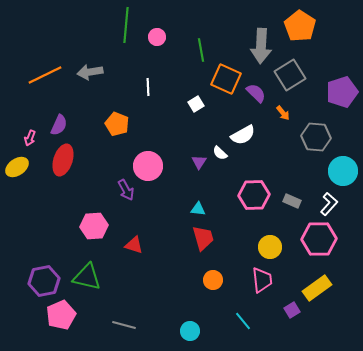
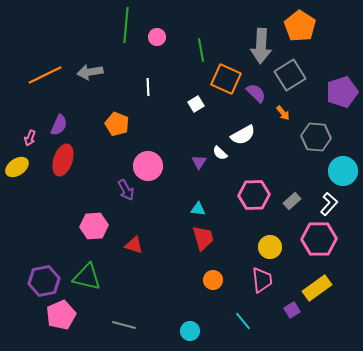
gray rectangle at (292, 201): rotated 66 degrees counterclockwise
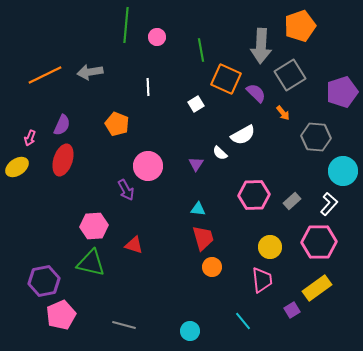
orange pentagon at (300, 26): rotated 20 degrees clockwise
purple semicircle at (59, 125): moved 3 px right
purple triangle at (199, 162): moved 3 px left, 2 px down
pink hexagon at (319, 239): moved 3 px down
green triangle at (87, 277): moved 4 px right, 14 px up
orange circle at (213, 280): moved 1 px left, 13 px up
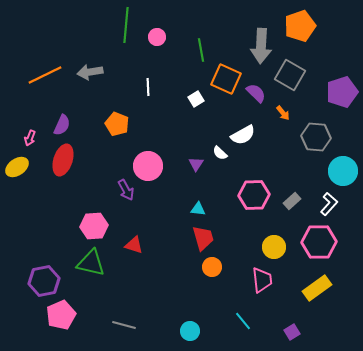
gray square at (290, 75): rotated 28 degrees counterclockwise
white square at (196, 104): moved 5 px up
yellow circle at (270, 247): moved 4 px right
purple square at (292, 310): moved 22 px down
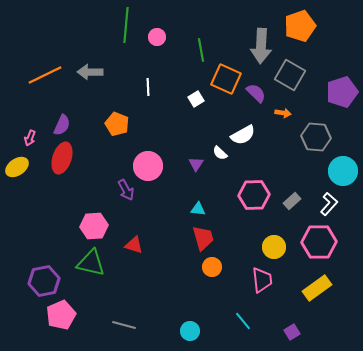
gray arrow at (90, 72): rotated 10 degrees clockwise
orange arrow at (283, 113): rotated 42 degrees counterclockwise
red ellipse at (63, 160): moved 1 px left, 2 px up
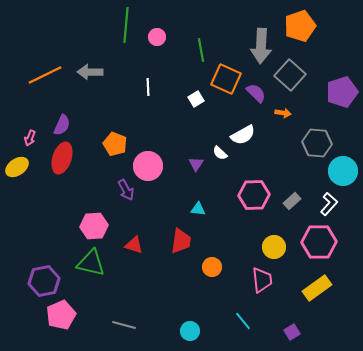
gray square at (290, 75): rotated 12 degrees clockwise
orange pentagon at (117, 124): moved 2 px left, 20 px down
gray hexagon at (316, 137): moved 1 px right, 6 px down
red trapezoid at (203, 238): moved 22 px left, 3 px down; rotated 24 degrees clockwise
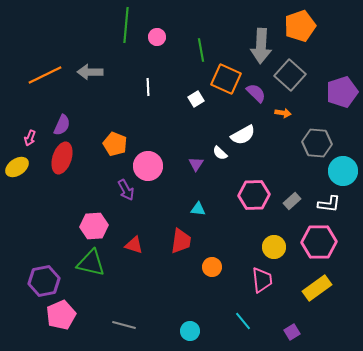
white L-shape at (329, 204): rotated 55 degrees clockwise
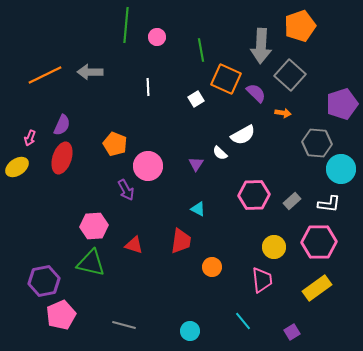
purple pentagon at (342, 92): moved 12 px down
cyan circle at (343, 171): moved 2 px left, 2 px up
cyan triangle at (198, 209): rotated 21 degrees clockwise
